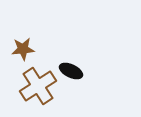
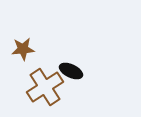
brown cross: moved 7 px right, 1 px down
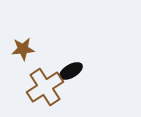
black ellipse: rotated 55 degrees counterclockwise
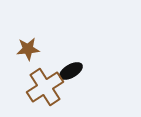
brown star: moved 5 px right
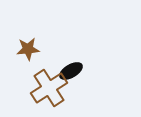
brown cross: moved 4 px right, 1 px down
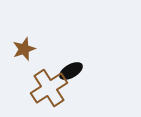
brown star: moved 4 px left; rotated 15 degrees counterclockwise
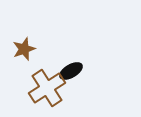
brown cross: moved 2 px left
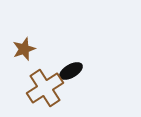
brown cross: moved 2 px left
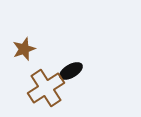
brown cross: moved 1 px right
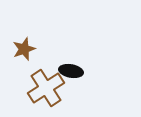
black ellipse: rotated 40 degrees clockwise
